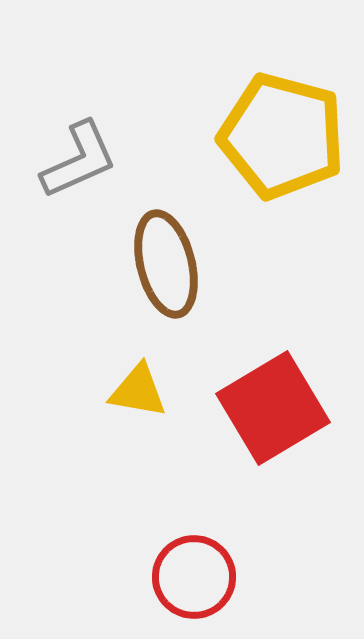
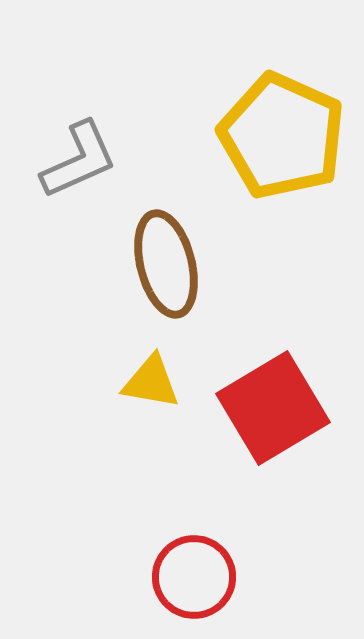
yellow pentagon: rotated 9 degrees clockwise
yellow triangle: moved 13 px right, 9 px up
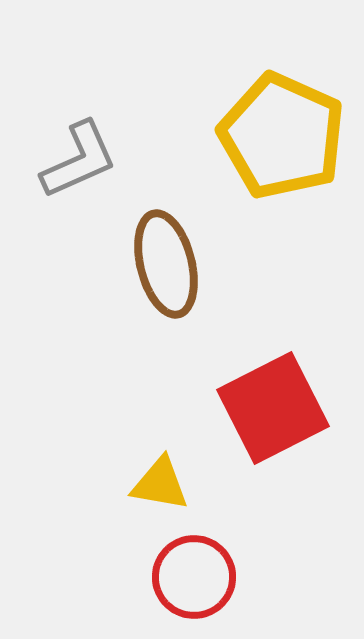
yellow triangle: moved 9 px right, 102 px down
red square: rotated 4 degrees clockwise
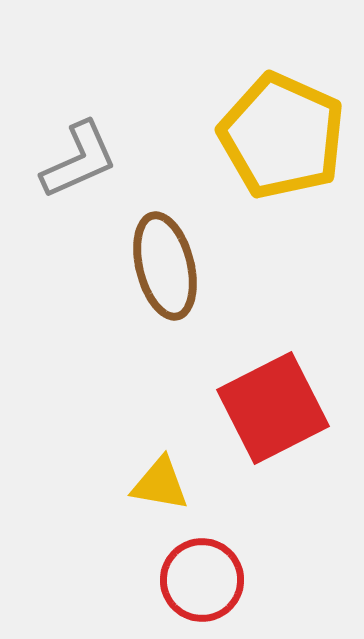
brown ellipse: moved 1 px left, 2 px down
red circle: moved 8 px right, 3 px down
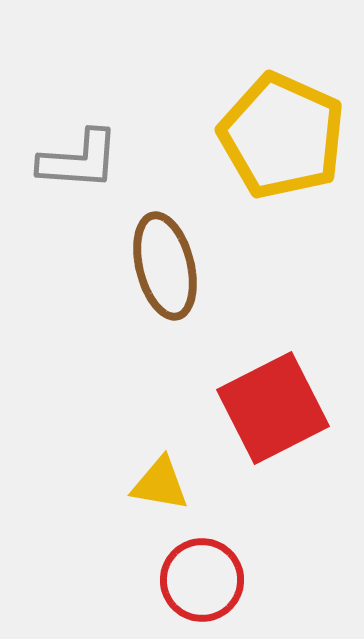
gray L-shape: rotated 28 degrees clockwise
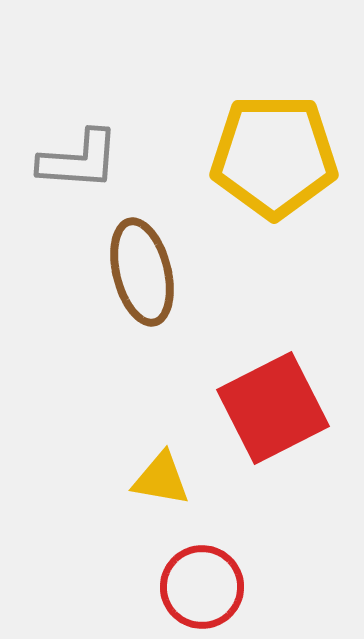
yellow pentagon: moved 8 px left, 20 px down; rotated 24 degrees counterclockwise
brown ellipse: moved 23 px left, 6 px down
yellow triangle: moved 1 px right, 5 px up
red circle: moved 7 px down
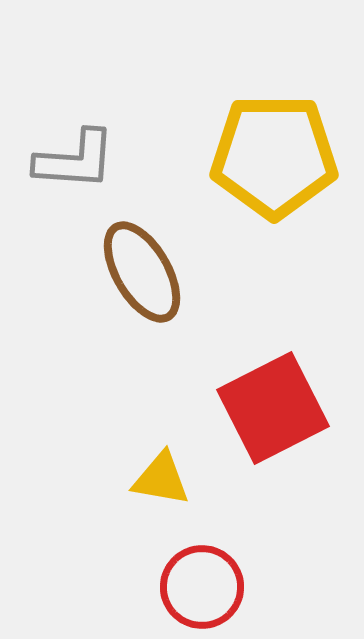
gray L-shape: moved 4 px left
brown ellipse: rotated 16 degrees counterclockwise
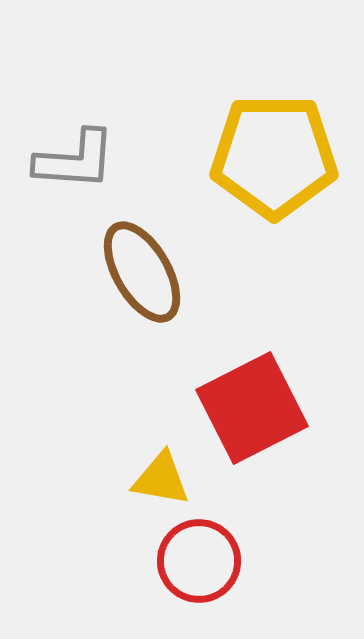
red square: moved 21 px left
red circle: moved 3 px left, 26 px up
